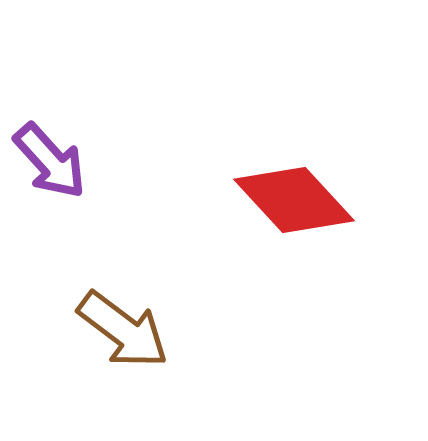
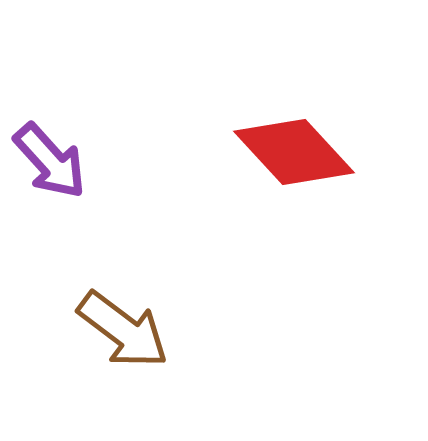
red diamond: moved 48 px up
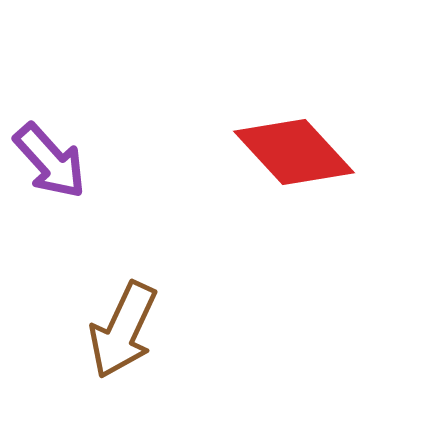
brown arrow: rotated 78 degrees clockwise
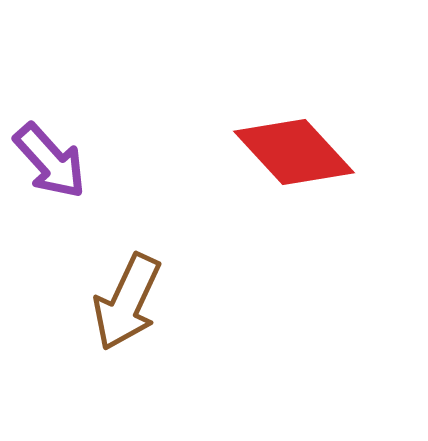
brown arrow: moved 4 px right, 28 px up
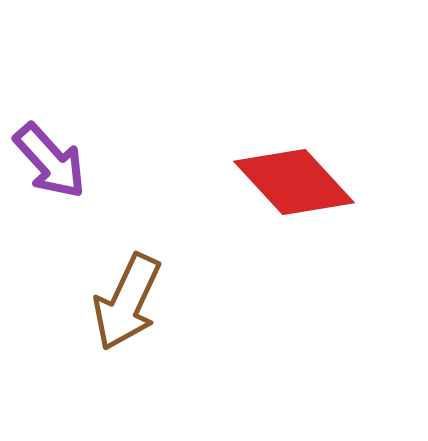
red diamond: moved 30 px down
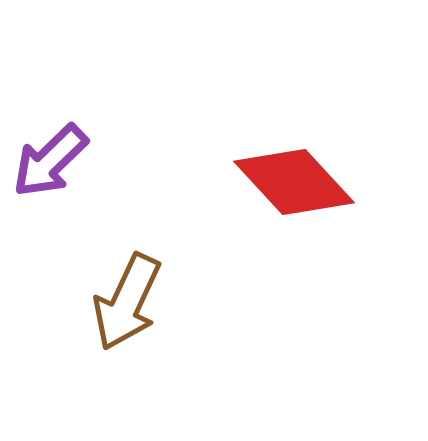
purple arrow: rotated 88 degrees clockwise
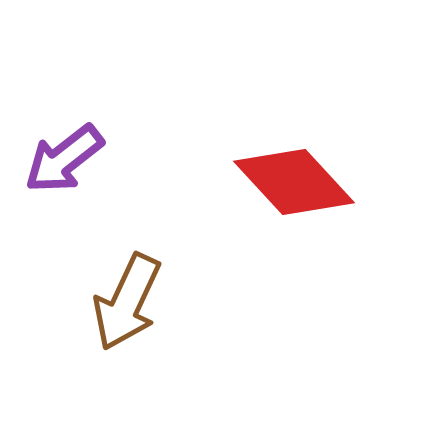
purple arrow: moved 14 px right, 2 px up; rotated 6 degrees clockwise
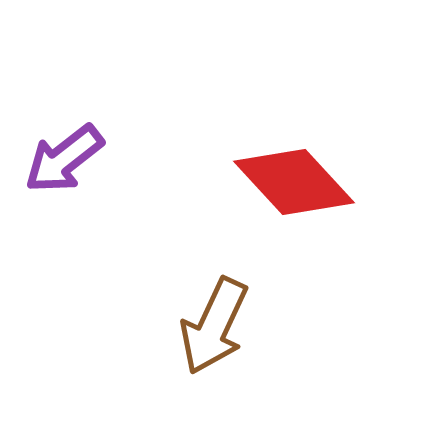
brown arrow: moved 87 px right, 24 px down
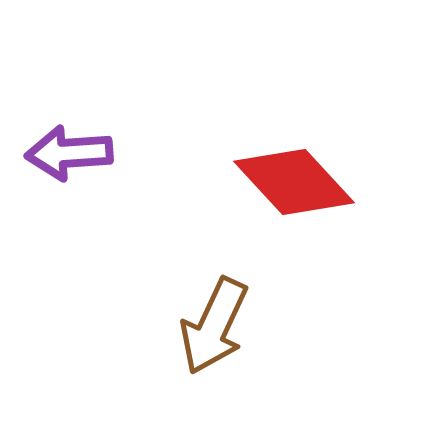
purple arrow: moved 5 px right, 6 px up; rotated 34 degrees clockwise
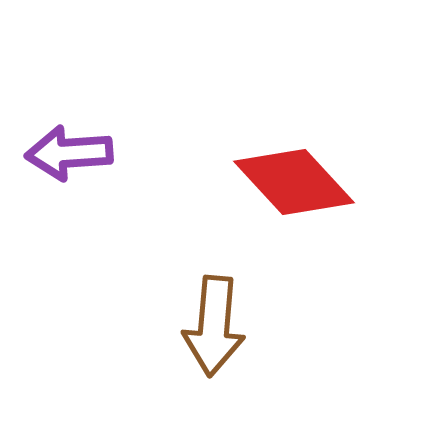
brown arrow: rotated 20 degrees counterclockwise
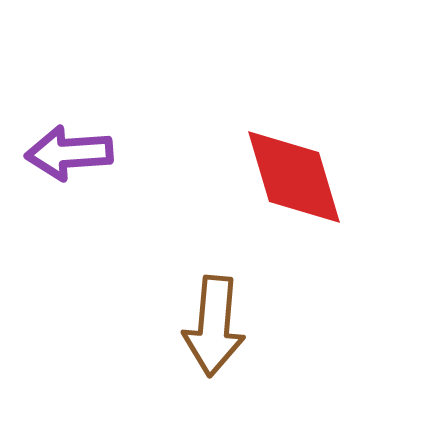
red diamond: moved 5 px up; rotated 26 degrees clockwise
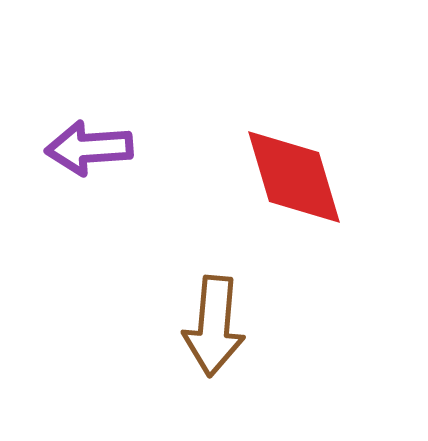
purple arrow: moved 20 px right, 5 px up
